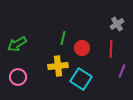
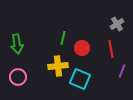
green arrow: rotated 66 degrees counterclockwise
red line: rotated 12 degrees counterclockwise
cyan square: moved 1 px left; rotated 10 degrees counterclockwise
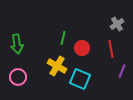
yellow cross: moved 1 px left; rotated 36 degrees clockwise
